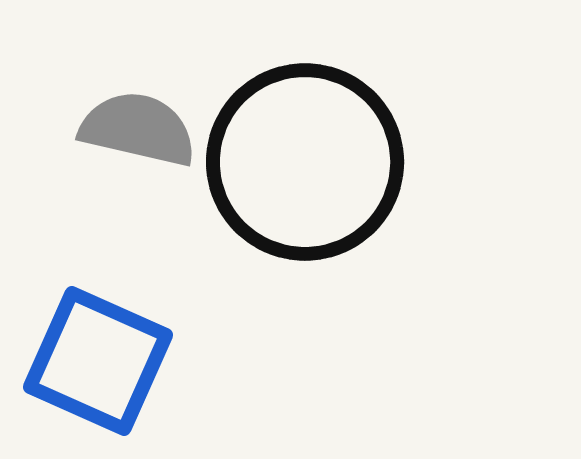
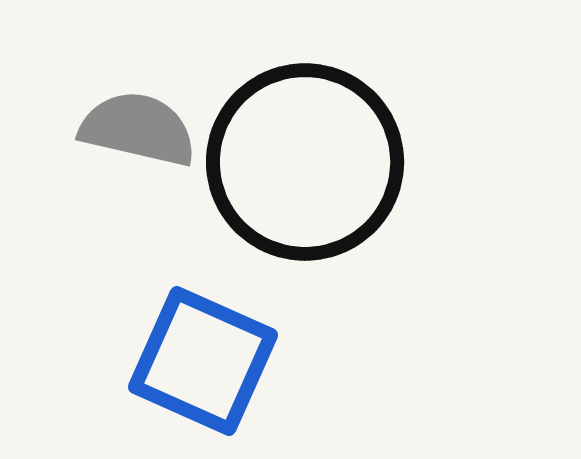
blue square: moved 105 px right
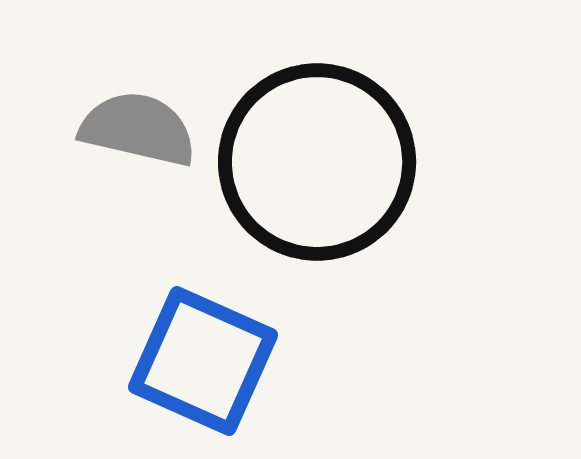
black circle: moved 12 px right
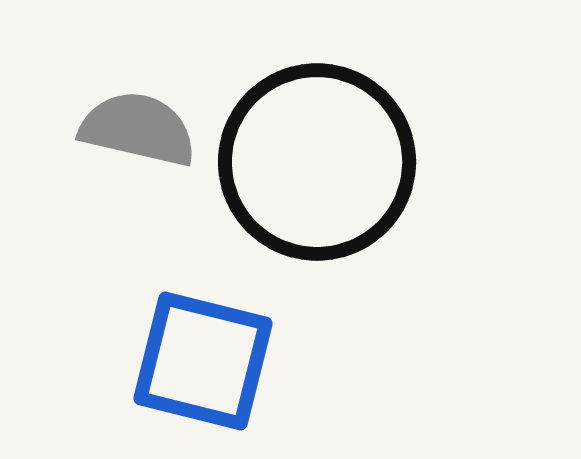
blue square: rotated 10 degrees counterclockwise
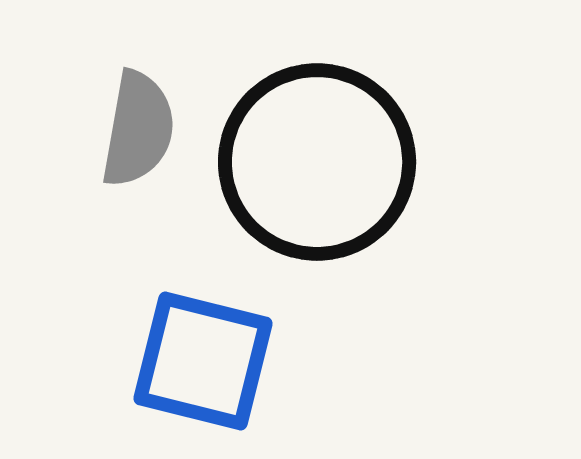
gray semicircle: rotated 87 degrees clockwise
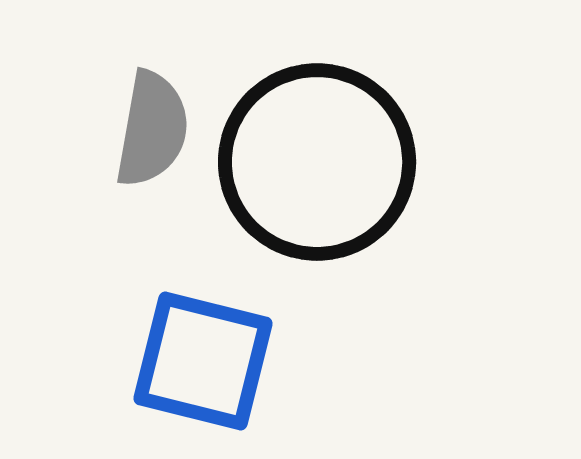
gray semicircle: moved 14 px right
